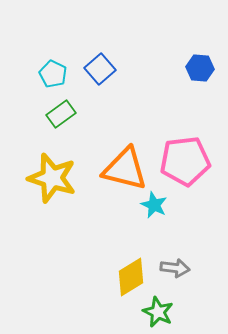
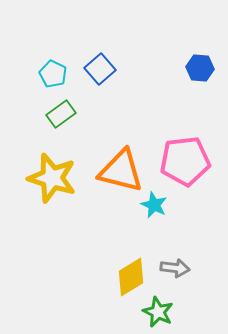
orange triangle: moved 4 px left, 2 px down
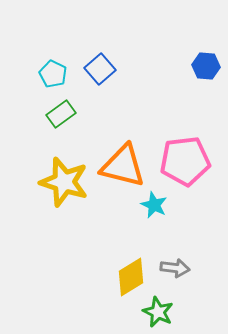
blue hexagon: moved 6 px right, 2 px up
orange triangle: moved 2 px right, 5 px up
yellow star: moved 12 px right, 4 px down
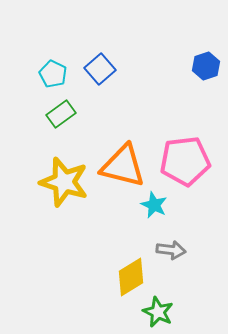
blue hexagon: rotated 24 degrees counterclockwise
gray arrow: moved 4 px left, 18 px up
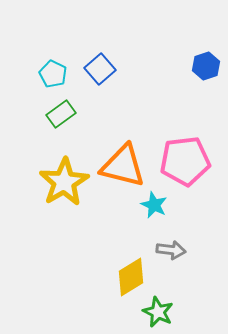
yellow star: rotated 24 degrees clockwise
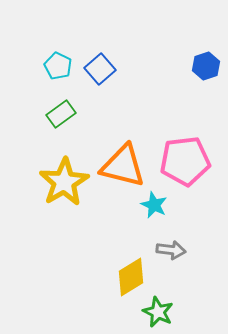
cyan pentagon: moved 5 px right, 8 px up
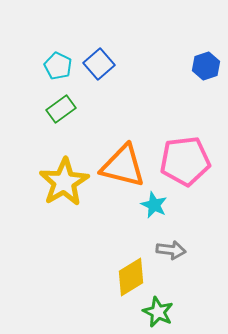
blue square: moved 1 px left, 5 px up
green rectangle: moved 5 px up
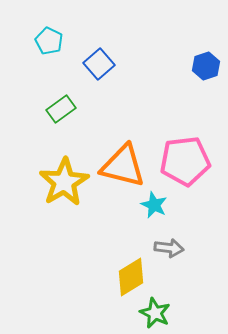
cyan pentagon: moved 9 px left, 25 px up
gray arrow: moved 2 px left, 2 px up
green star: moved 3 px left, 1 px down
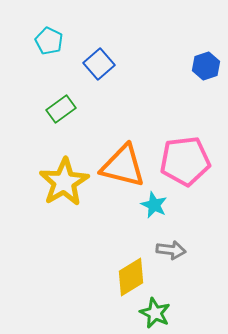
gray arrow: moved 2 px right, 2 px down
